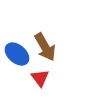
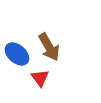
brown arrow: moved 4 px right
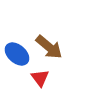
brown arrow: rotated 20 degrees counterclockwise
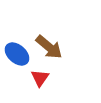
red triangle: rotated 12 degrees clockwise
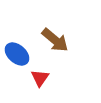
brown arrow: moved 6 px right, 7 px up
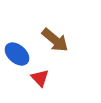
red triangle: rotated 18 degrees counterclockwise
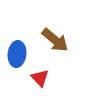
blue ellipse: rotated 55 degrees clockwise
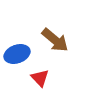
blue ellipse: rotated 65 degrees clockwise
